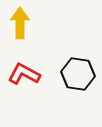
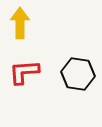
red L-shape: moved 2 px up; rotated 32 degrees counterclockwise
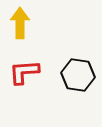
black hexagon: moved 1 px down
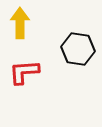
black hexagon: moved 26 px up
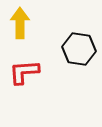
black hexagon: moved 1 px right
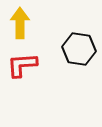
red L-shape: moved 2 px left, 7 px up
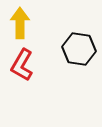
red L-shape: rotated 56 degrees counterclockwise
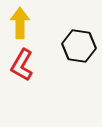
black hexagon: moved 3 px up
